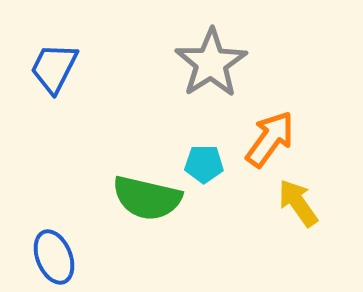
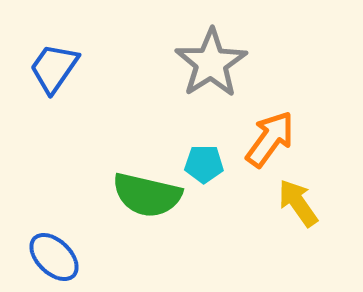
blue trapezoid: rotated 8 degrees clockwise
green semicircle: moved 3 px up
blue ellipse: rotated 24 degrees counterclockwise
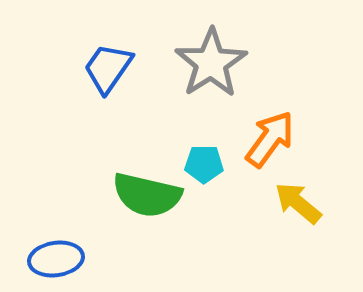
blue trapezoid: moved 54 px right
yellow arrow: rotated 15 degrees counterclockwise
blue ellipse: moved 2 px right, 2 px down; rotated 52 degrees counterclockwise
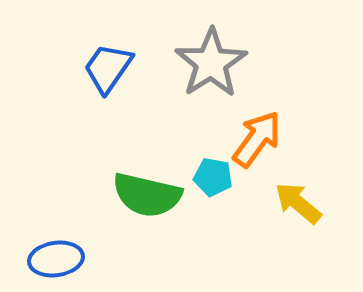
orange arrow: moved 13 px left
cyan pentagon: moved 9 px right, 13 px down; rotated 9 degrees clockwise
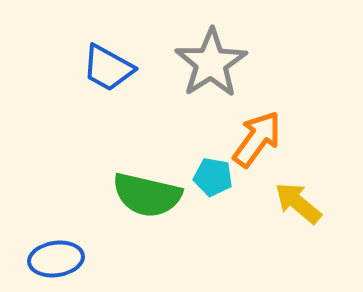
blue trapezoid: rotated 96 degrees counterclockwise
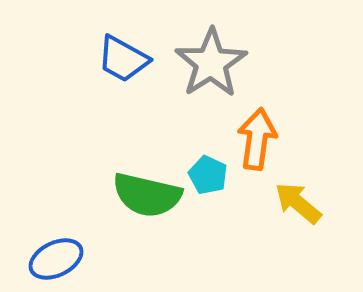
blue trapezoid: moved 15 px right, 9 px up
orange arrow: rotated 28 degrees counterclockwise
cyan pentagon: moved 5 px left, 2 px up; rotated 15 degrees clockwise
blue ellipse: rotated 18 degrees counterclockwise
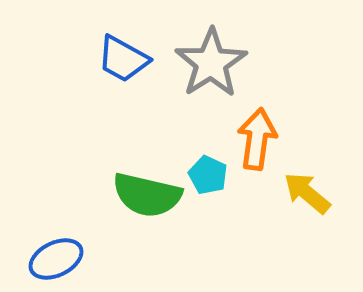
yellow arrow: moved 9 px right, 10 px up
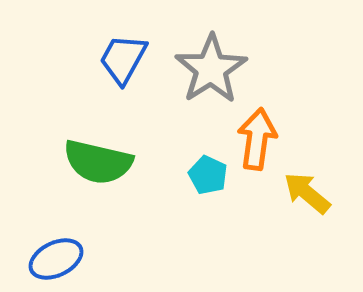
blue trapezoid: rotated 90 degrees clockwise
gray star: moved 6 px down
green semicircle: moved 49 px left, 33 px up
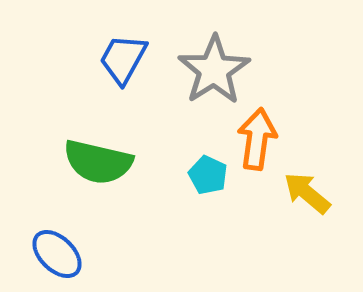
gray star: moved 3 px right, 1 px down
blue ellipse: moved 1 px right, 5 px up; rotated 70 degrees clockwise
